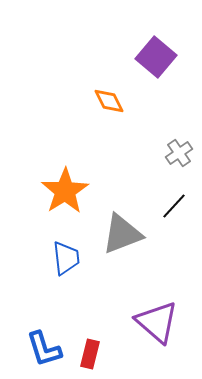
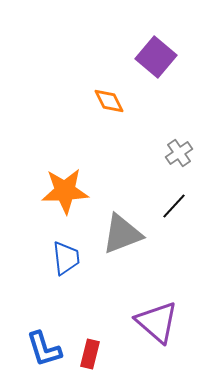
orange star: rotated 30 degrees clockwise
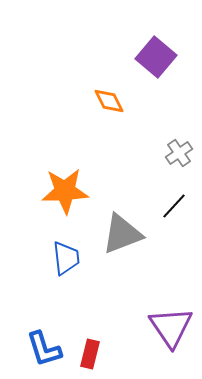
purple triangle: moved 14 px right, 5 px down; rotated 15 degrees clockwise
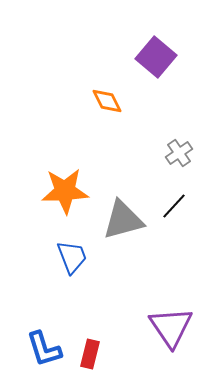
orange diamond: moved 2 px left
gray triangle: moved 1 px right, 14 px up; rotated 6 degrees clockwise
blue trapezoid: moved 6 px right, 1 px up; rotated 15 degrees counterclockwise
